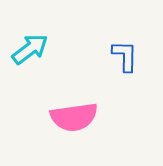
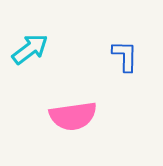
pink semicircle: moved 1 px left, 1 px up
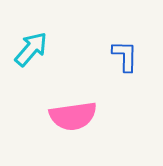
cyan arrow: moved 1 px right; rotated 12 degrees counterclockwise
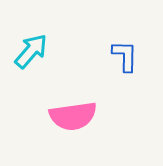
cyan arrow: moved 2 px down
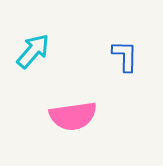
cyan arrow: moved 2 px right
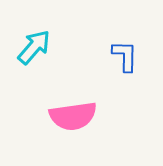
cyan arrow: moved 1 px right, 4 px up
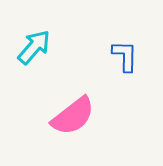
pink semicircle: rotated 30 degrees counterclockwise
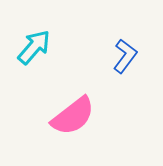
blue L-shape: rotated 36 degrees clockwise
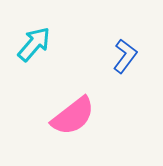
cyan arrow: moved 3 px up
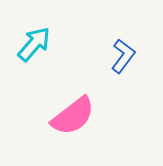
blue L-shape: moved 2 px left
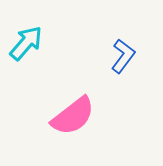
cyan arrow: moved 8 px left, 1 px up
